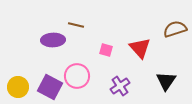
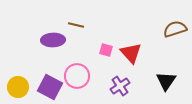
red triangle: moved 9 px left, 5 px down
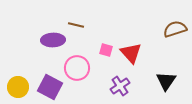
pink circle: moved 8 px up
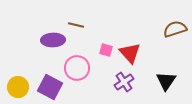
red triangle: moved 1 px left
purple cross: moved 4 px right, 4 px up
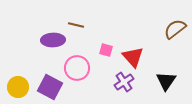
brown semicircle: rotated 20 degrees counterclockwise
red triangle: moved 3 px right, 4 px down
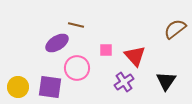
purple ellipse: moved 4 px right, 3 px down; rotated 30 degrees counterclockwise
pink square: rotated 16 degrees counterclockwise
red triangle: moved 2 px right, 1 px up
purple square: rotated 20 degrees counterclockwise
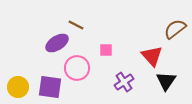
brown line: rotated 14 degrees clockwise
red triangle: moved 17 px right
